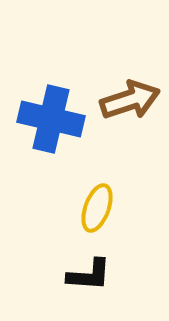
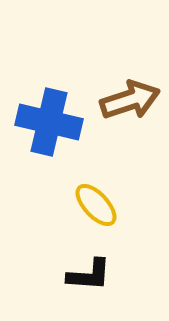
blue cross: moved 2 px left, 3 px down
yellow ellipse: moved 1 px left, 3 px up; rotated 63 degrees counterclockwise
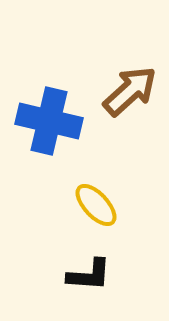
brown arrow: moved 9 px up; rotated 24 degrees counterclockwise
blue cross: moved 1 px up
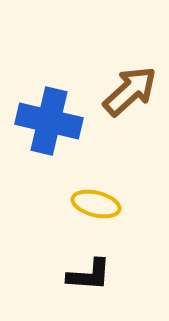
yellow ellipse: moved 1 px up; rotated 33 degrees counterclockwise
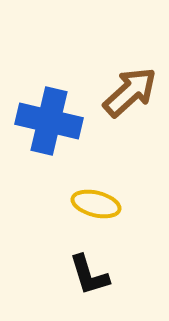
brown arrow: moved 1 px down
black L-shape: rotated 69 degrees clockwise
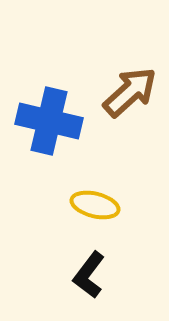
yellow ellipse: moved 1 px left, 1 px down
black L-shape: rotated 54 degrees clockwise
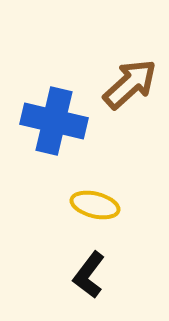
brown arrow: moved 8 px up
blue cross: moved 5 px right
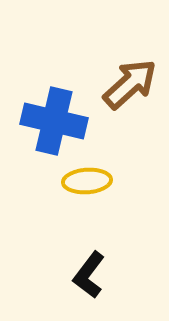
yellow ellipse: moved 8 px left, 24 px up; rotated 18 degrees counterclockwise
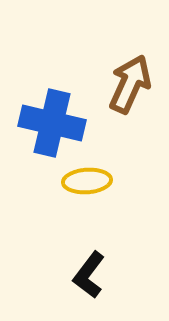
brown arrow: rotated 24 degrees counterclockwise
blue cross: moved 2 px left, 2 px down
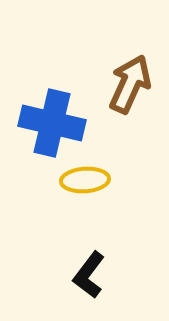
yellow ellipse: moved 2 px left, 1 px up
